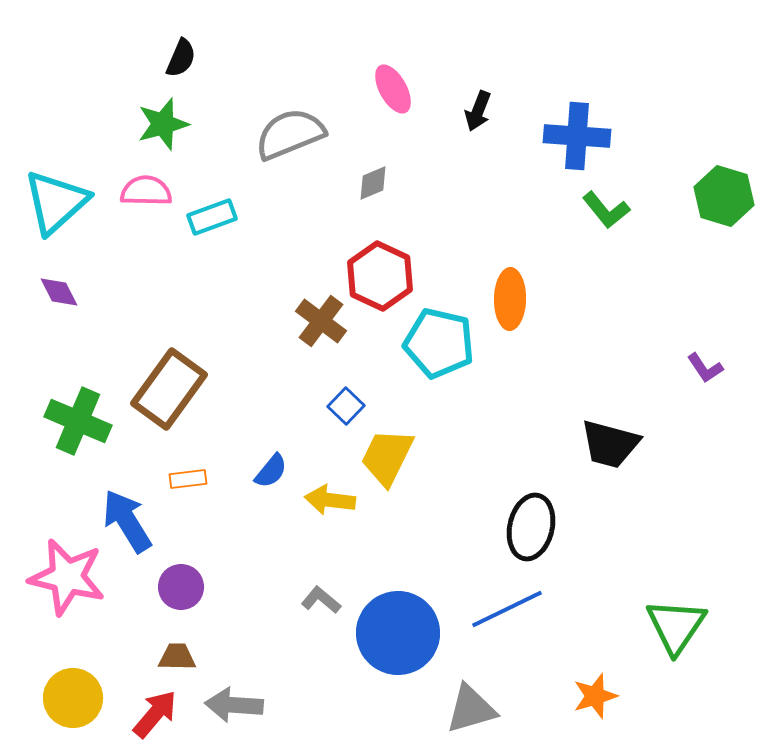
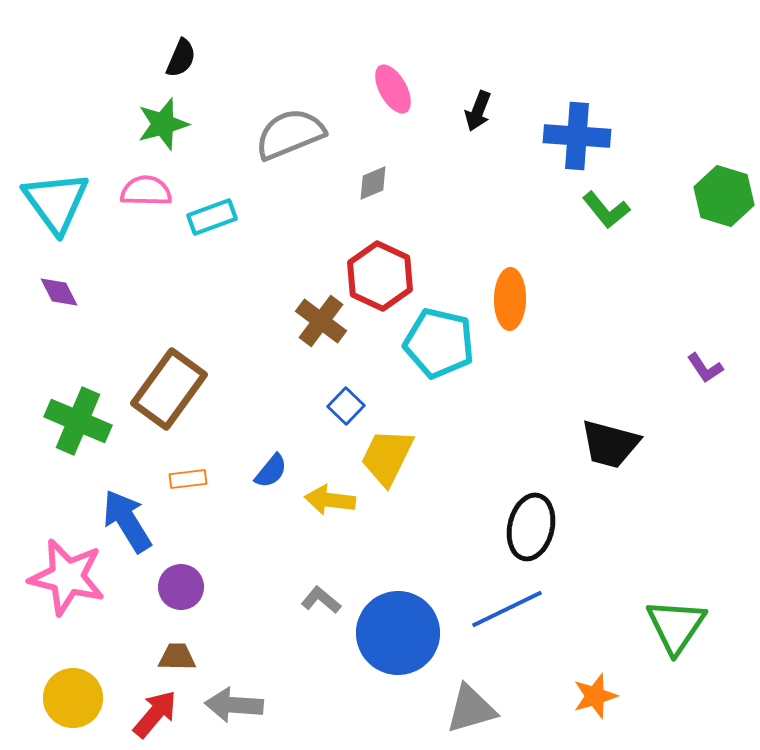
cyan triangle: rotated 24 degrees counterclockwise
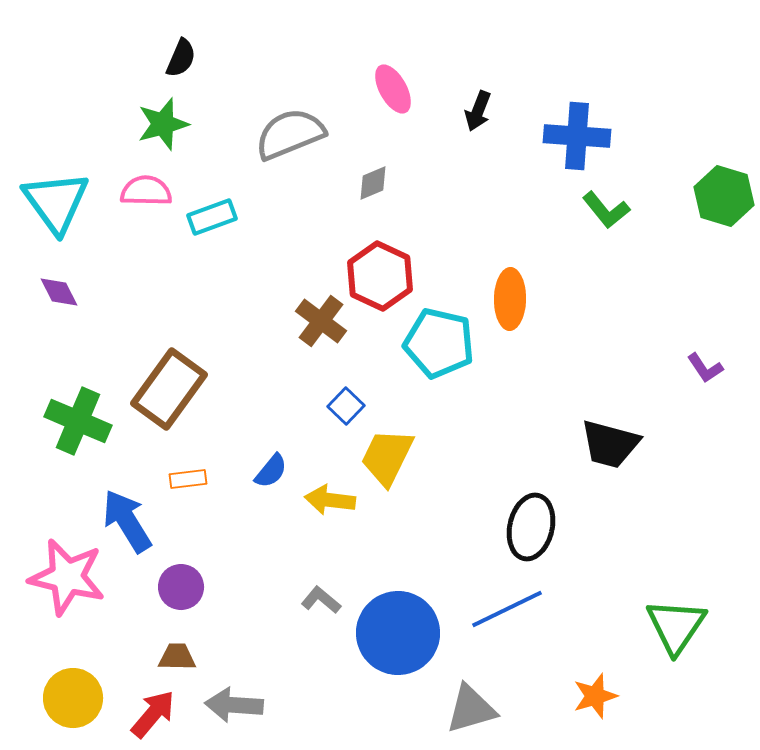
red arrow: moved 2 px left
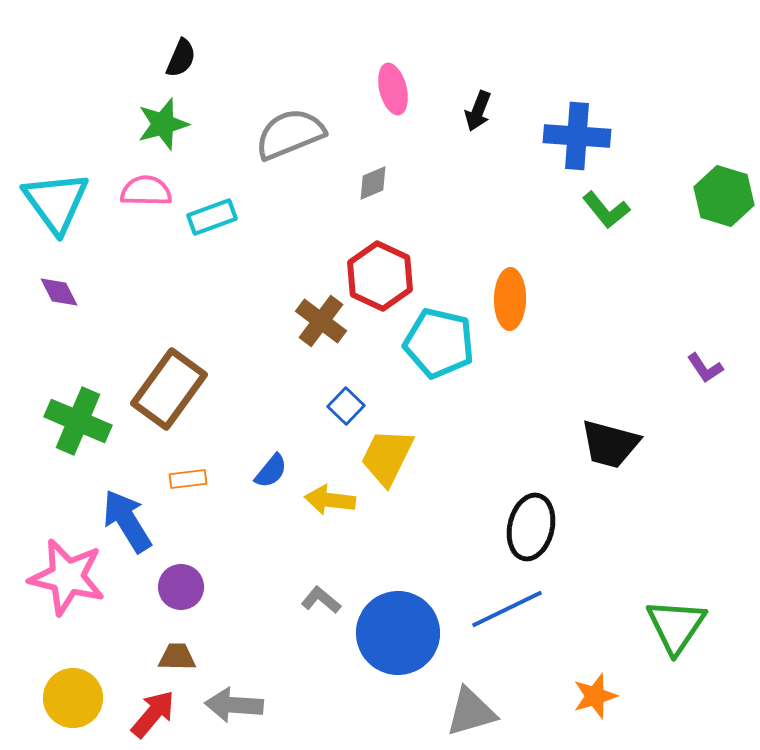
pink ellipse: rotated 15 degrees clockwise
gray triangle: moved 3 px down
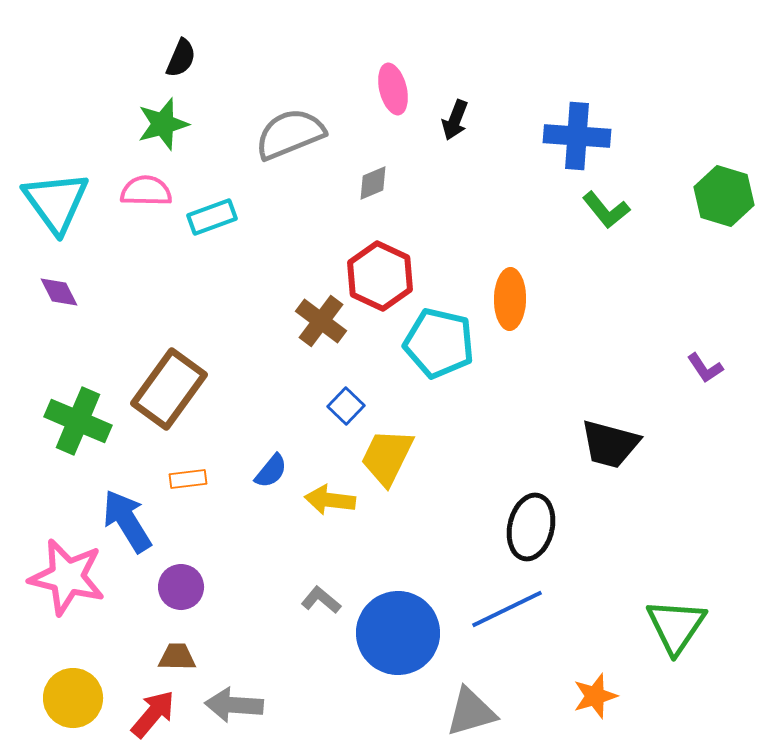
black arrow: moved 23 px left, 9 px down
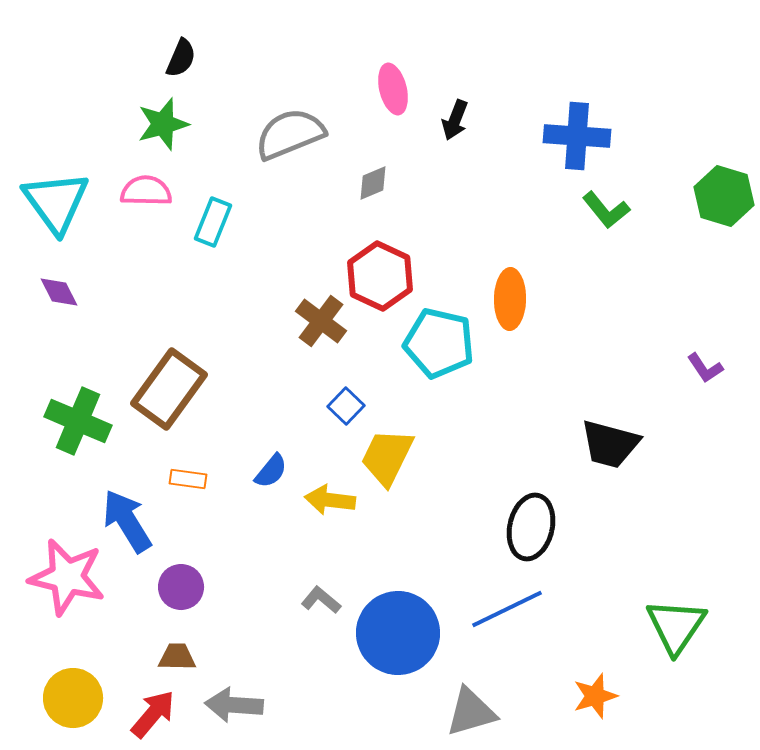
cyan rectangle: moved 1 px right, 5 px down; rotated 48 degrees counterclockwise
orange rectangle: rotated 15 degrees clockwise
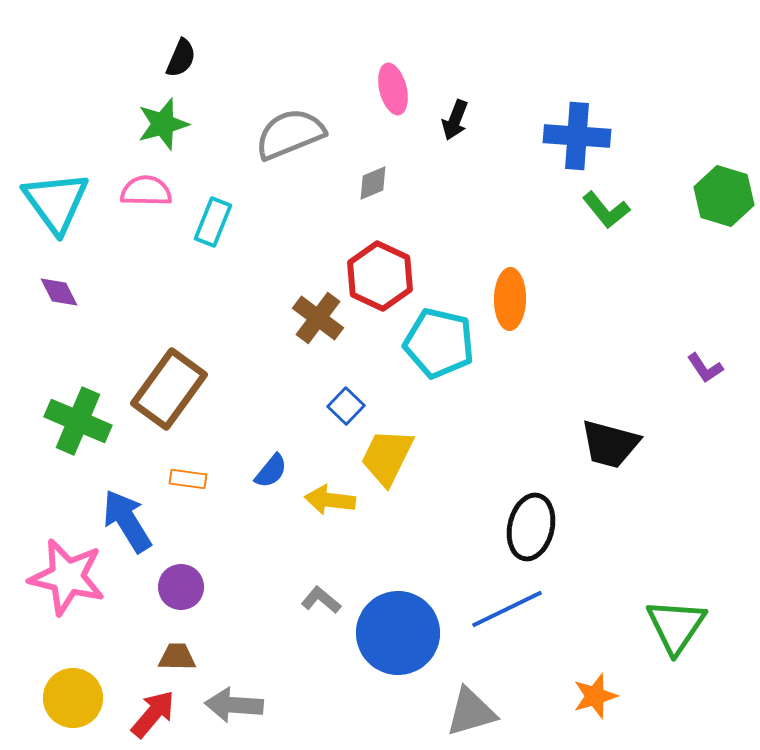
brown cross: moved 3 px left, 3 px up
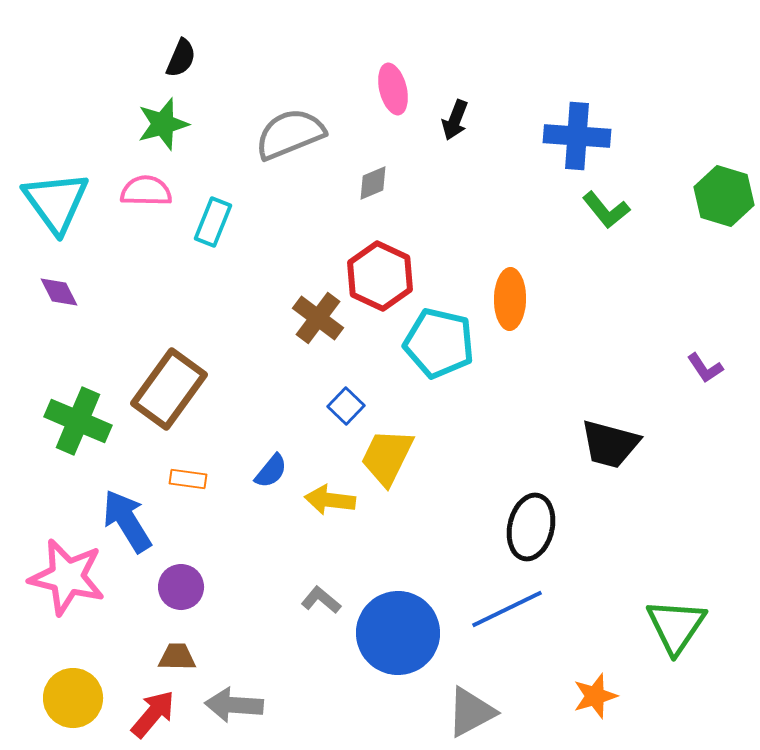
gray triangle: rotated 12 degrees counterclockwise
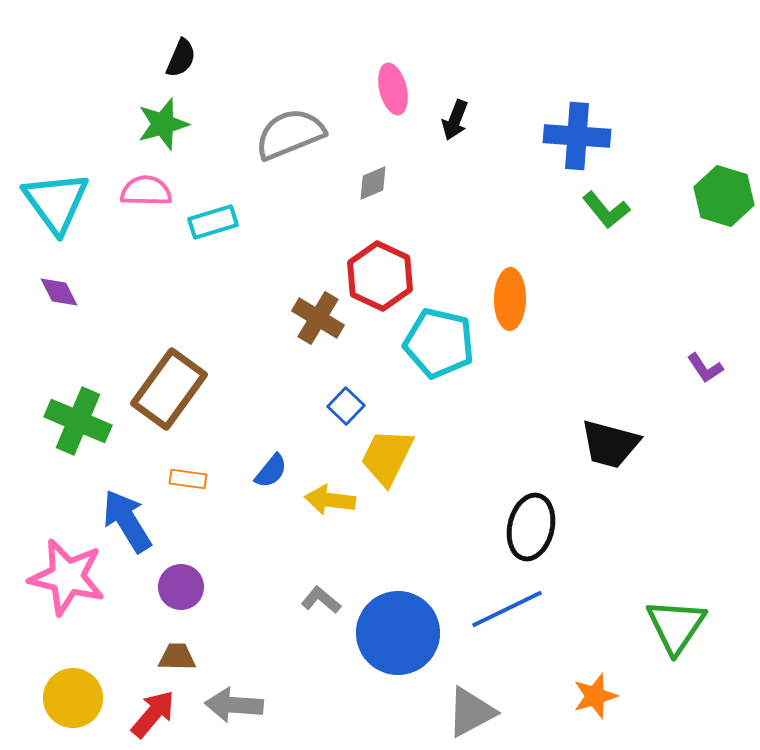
cyan rectangle: rotated 51 degrees clockwise
brown cross: rotated 6 degrees counterclockwise
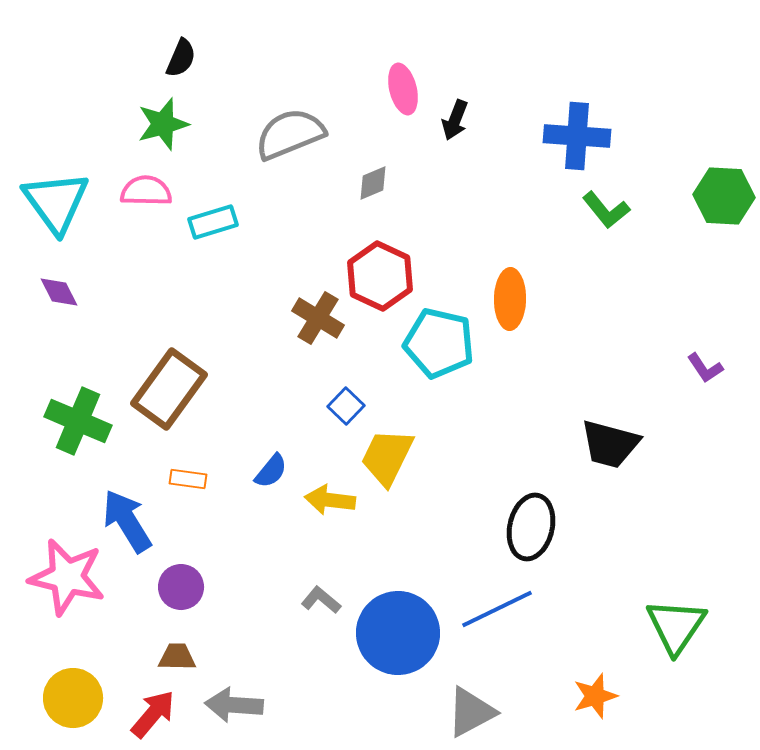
pink ellipse: moved 10 px right
green hexagon: rotated 14 degrees counterclockwise
blue line: moved 10 px left
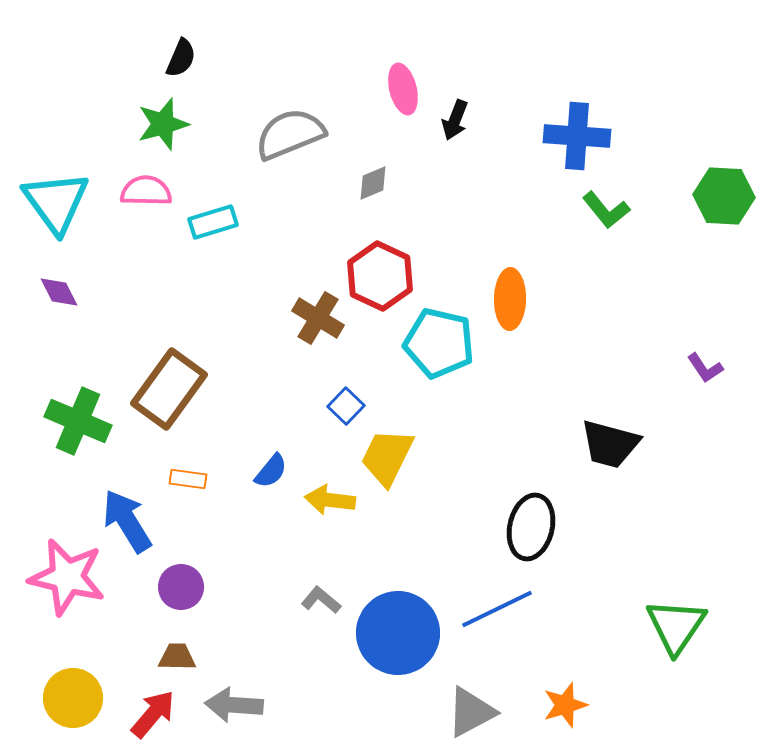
orange star: moved 30 px left, 9 px down
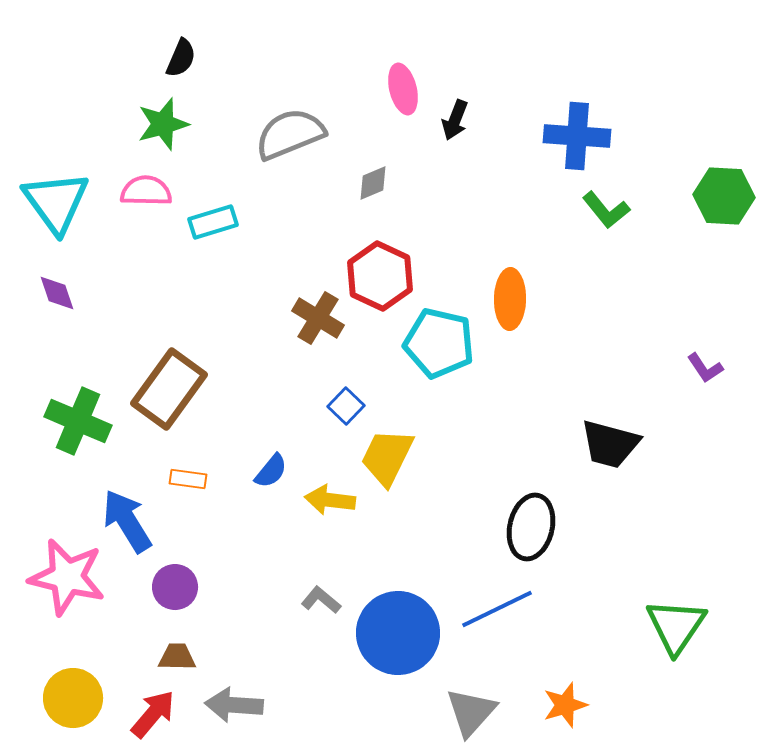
purple diamond: moved 2 px left, 1 px down; rotated 9 degrees clockwise
purple circle: moved 6 px left
gray triangle: rotated 20 degrees counterclockwise
